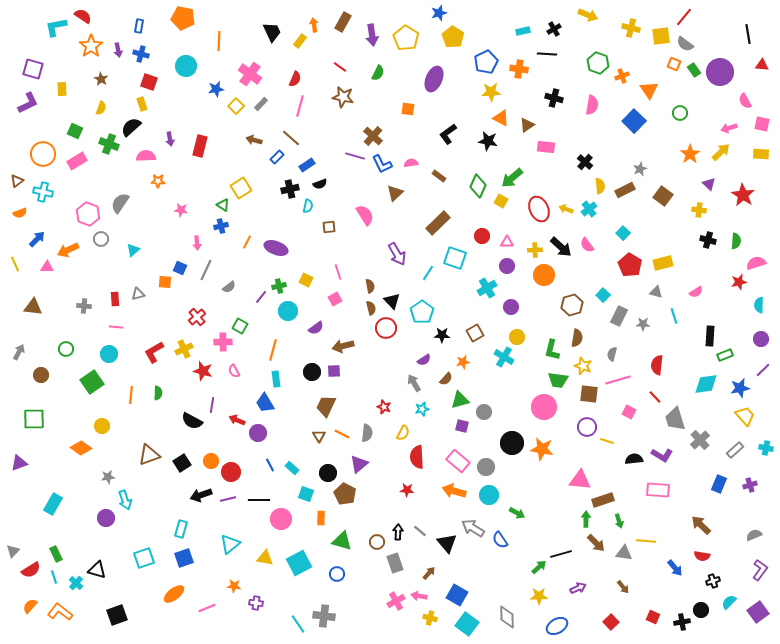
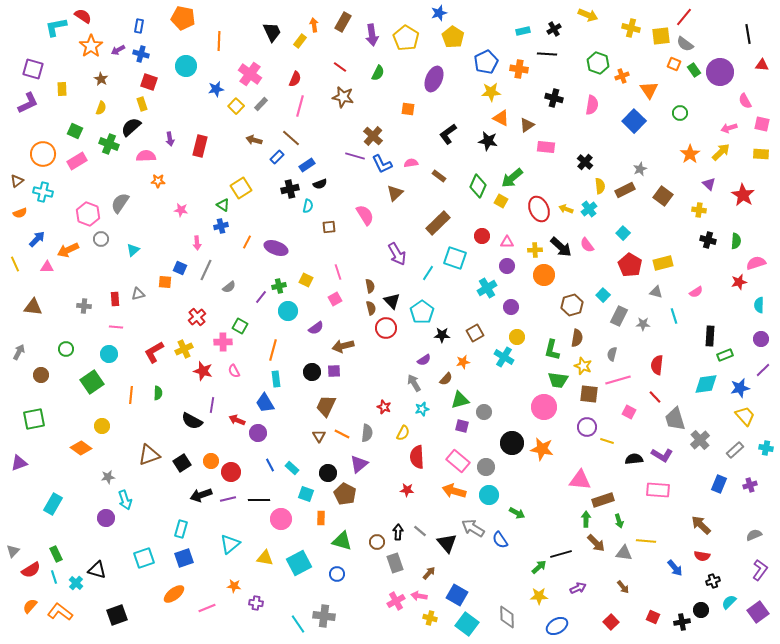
purple arrow at (118, 50): rotated 72 degrees clockwise
green square at (34, 419): rotated 10 degrees counterclockwise
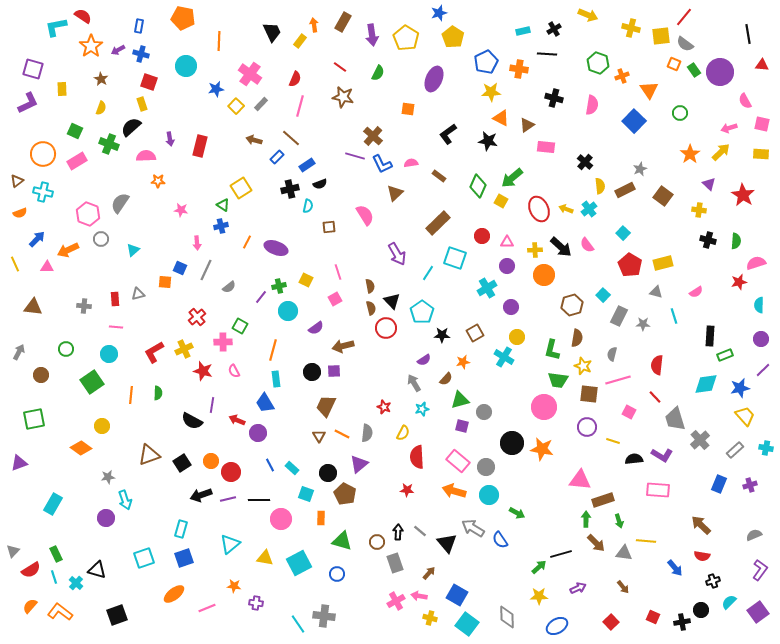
yellow line at (607, 441): moved 6 px right
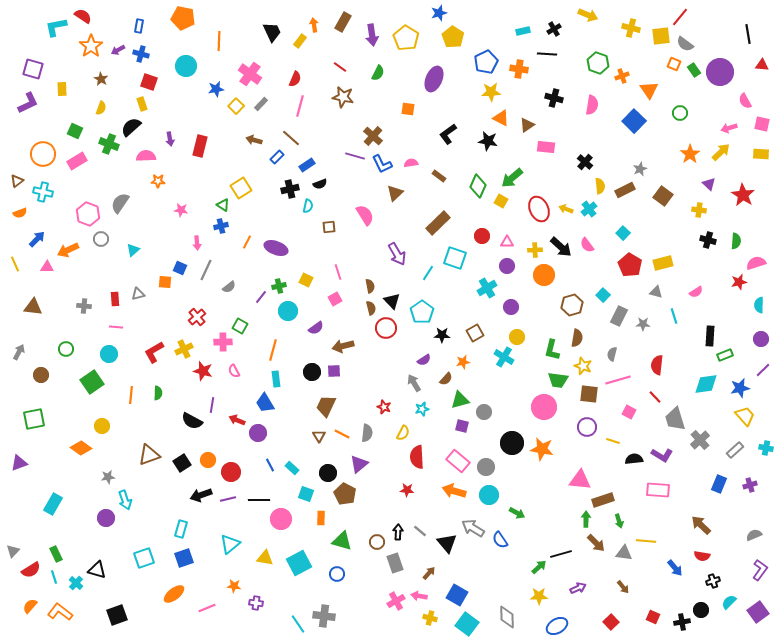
red line at (684, 17): moved 4 px left
orange circle at (211, 461): moved 3 px left, 1 px up
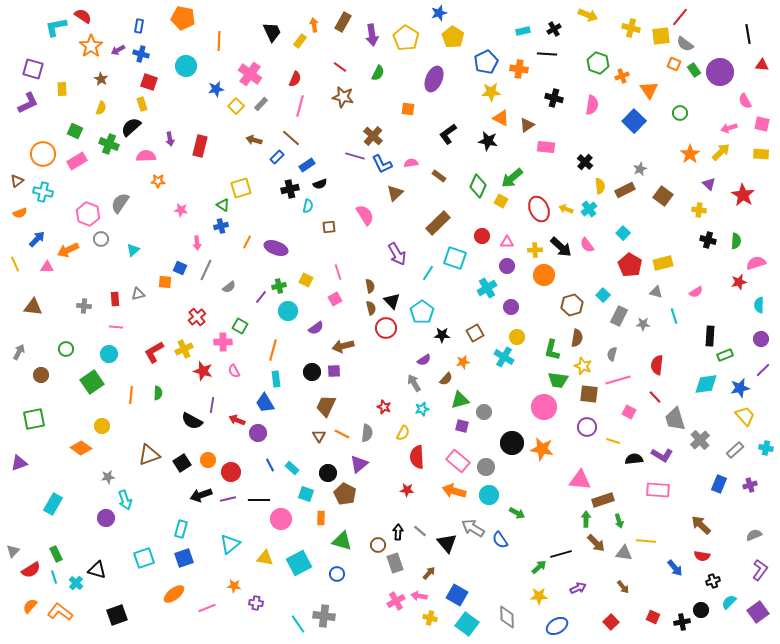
yellow square at (241, 188): rotated 15 degrees clockwise
brown circle at (377, 542): moved 1 px right, 3 px down
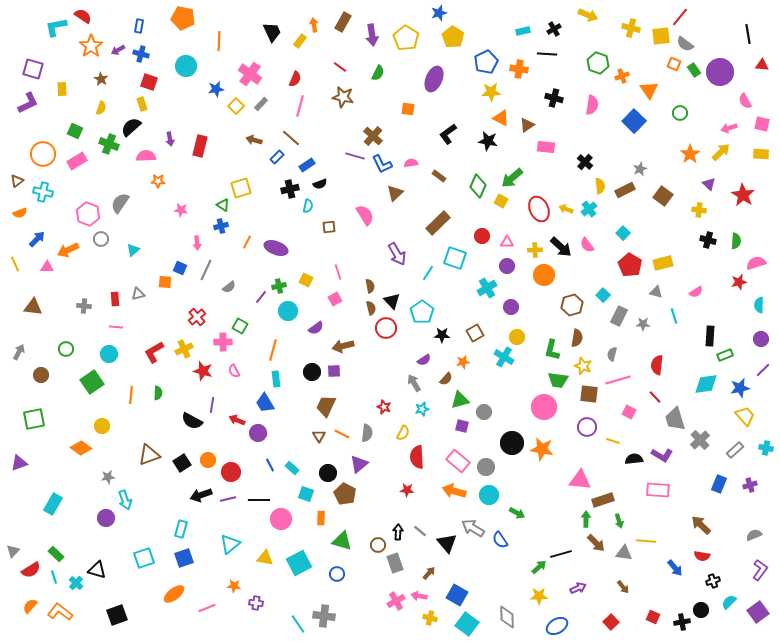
green rectangle at (56, 554): rotated 21 degrees counterclockwise
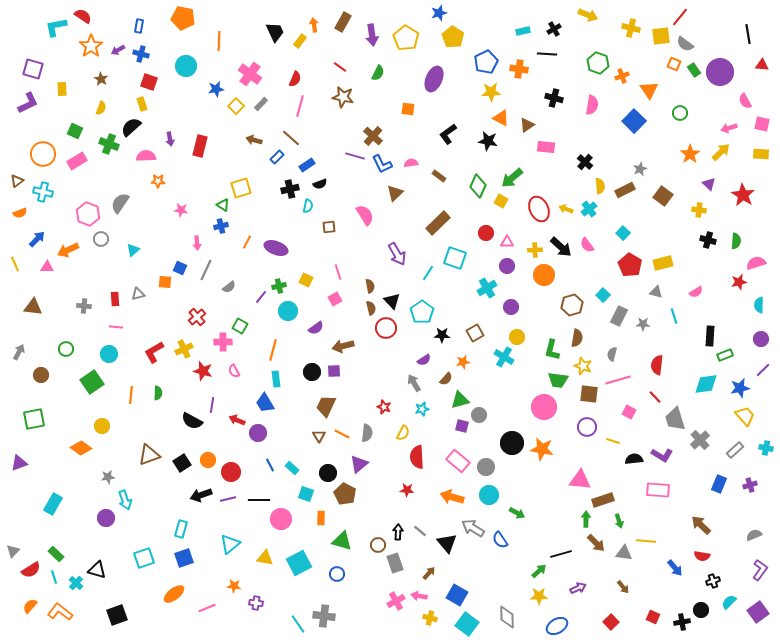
black trapezoid at (272, 32): moved 3 px right
red circle at (482, 236): moved 4 px right, 3 px up
gray circle at (484, 412): moved 5 px left, 3 px down
orange arrow at (454, 491): moved 2 px left, 6 px down
green arrow at (539, 567): moved 4 px down
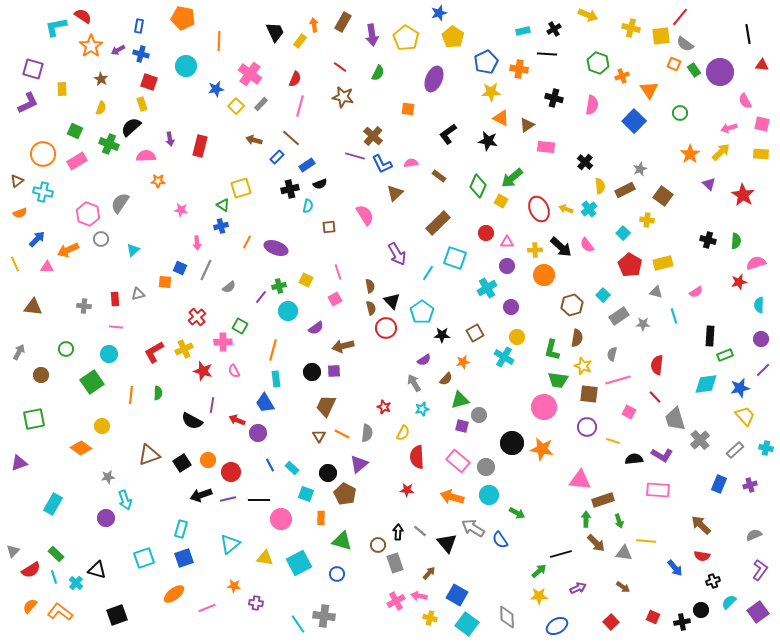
yellow cross at (699, 210): moved 52 px left, 10 px down
gray rectangle at (619, 316): rotated 30 degrees clockwise
brown arrow at (623, 587): rotated 16 degrees counterclockwise
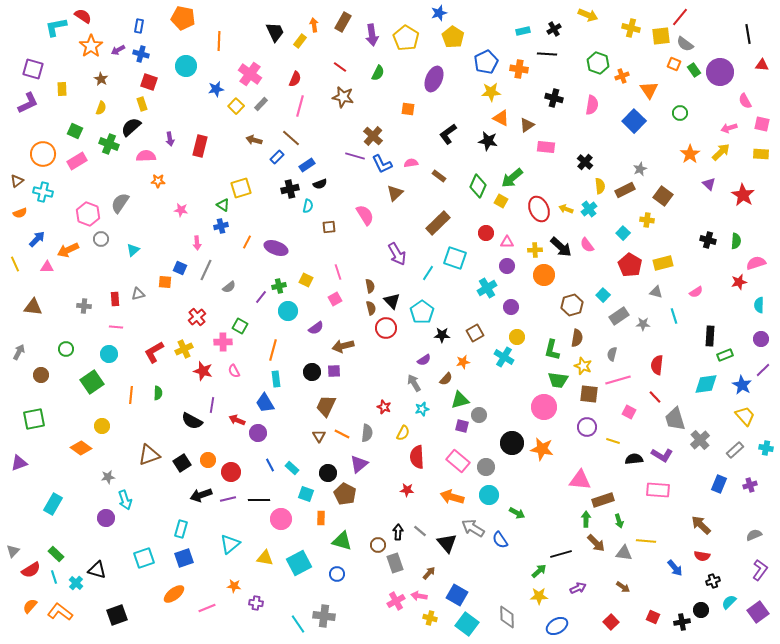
blue star at (740, 388): moved 2 px right, 3 px up; rotated 30 degrees counterclockwise
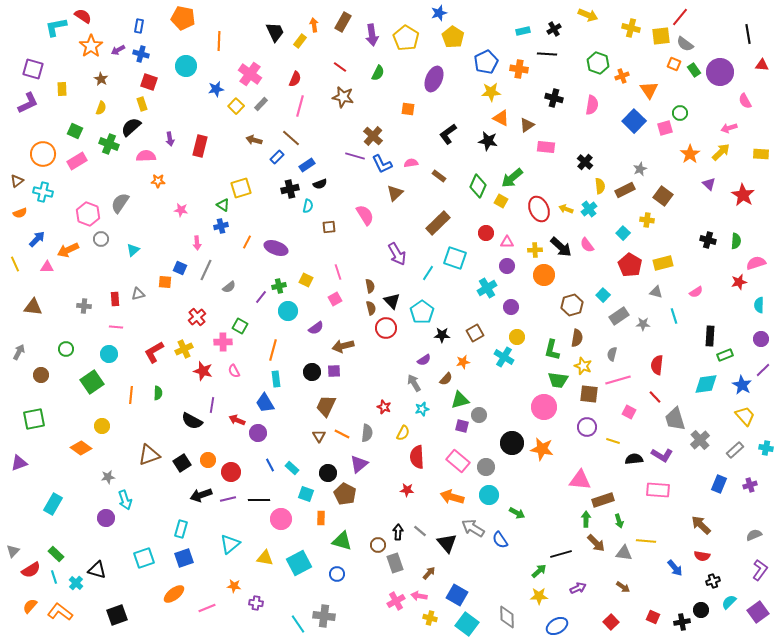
pink square at (762, 124): moved 97 px left, 4 px down; rotated 28 degrees counterclockwise
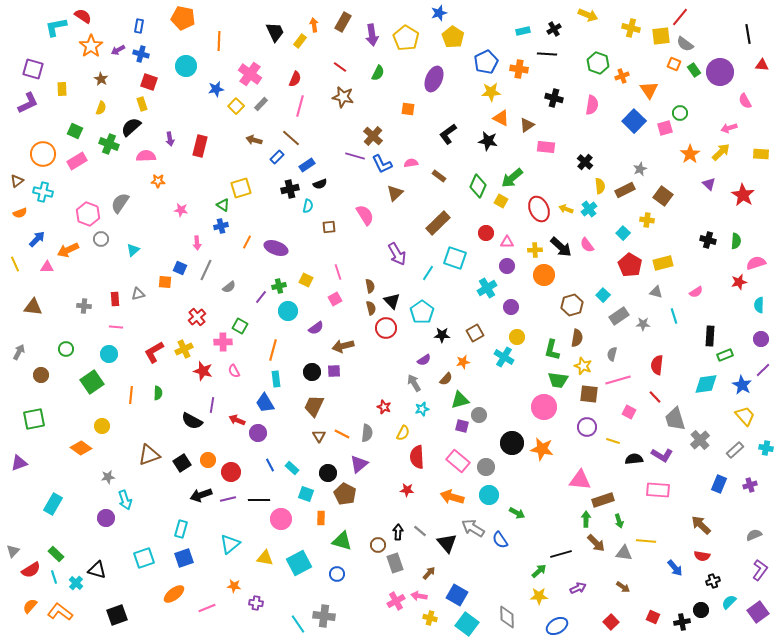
brown trapezoid at (326, 406): moved 12 px left
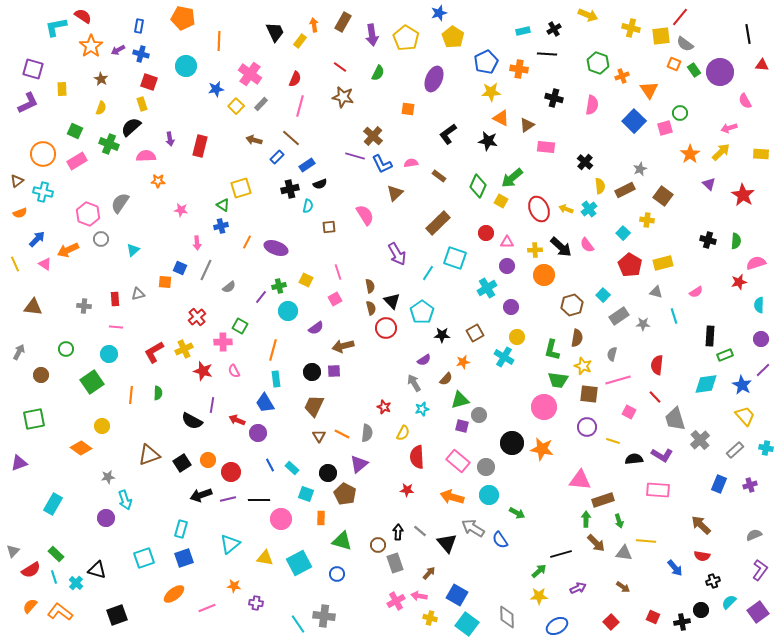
pink triangle at (47, 267): moved 2 px left, 3 px up; rotated 32 degrees clockwise
